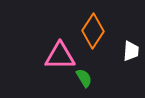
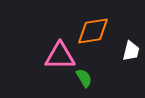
orange diamond: rotated 48 degrees clockwise
white trapezoid: rotated 10 degrees clockwise
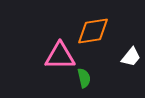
white trapezoid: moved 6 px down; rotated 25 degrees clockwise
green semicircle: rotated 18 degrees clockwise
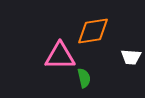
white trapezoid: rotated 55 degrees clockwise
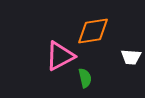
pink triangle: rotated 28 degrees counterclockwise
green semicircle: moved 1 px right
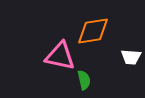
pink triangle: rotated 40 degrees clockwise
green semicircle: moved 1 px left, 2 px down
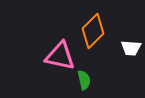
orange diamond: rotated 36 degrees counterclockwise
white trapezoid: moved 9 px up
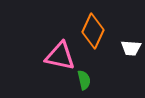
orange diamond: rotated 20 degrees counterclockwise
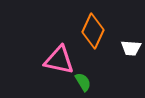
pink triangle: moved 1 px left, 4 px down
green semicircle: moved 1 px left, 2 px down; rotated 18 degrees counterclockwise
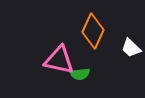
white trapezoid: rotated 40 degrees clockwise
green semicircle: moved 3 px left, 8 px up; rotated 114 degrees clockwise
